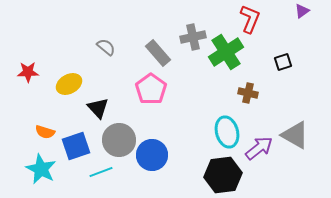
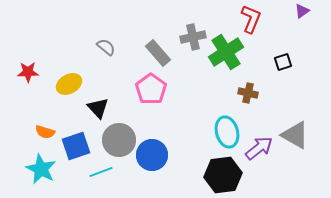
red L-shape: moved 1 px right
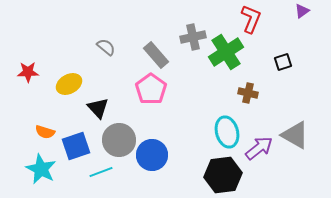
gray rectangle: moved 2 px left, 2 px down
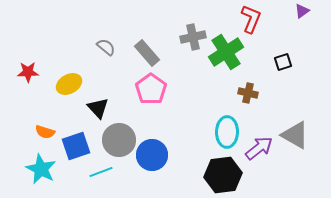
gray rectangle: moved 9 px left, 2 px up
cyan ellipse: rotated 16 degrees clockwise
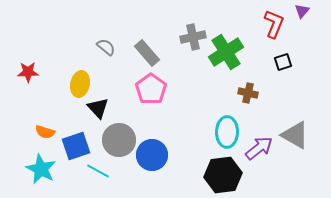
purple triangle: rotated 14 degrees counterclockwise
red L-shape: moved 23 px right, 5 px down
yellow ellipse: moved 11 px right; rotated 50 degrees counterclockwise
cyan line: moved 3 px left, 1 px up; rotated 50 degrees clockwise
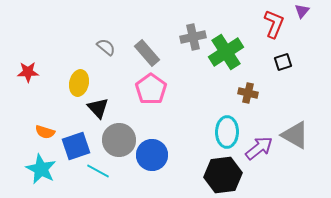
yellow ellipse: moved 1 px left, 1 px up
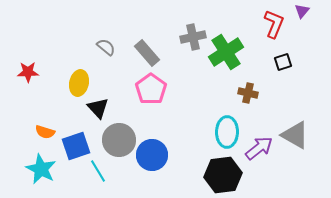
cyan line: rotated 30 degrees clockwise
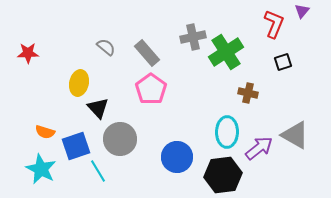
red star: moved 19 px up
gray circle: moved 1 px right, 1 px up
blue circle: moved 25 px right, 2 px down
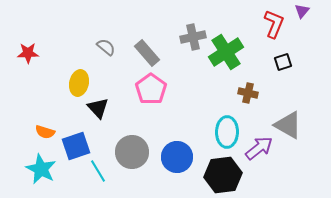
gray triangle: moved 7 px left, 10 px up
gray circle: moved 12 px right, 13 px down
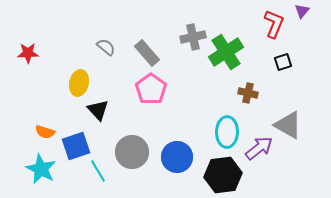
black triangle: moved 2 px down
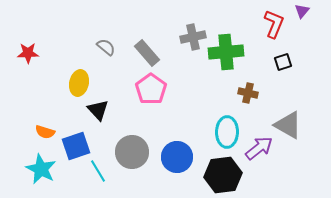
green cross: rotated 28 degrees clockwise
